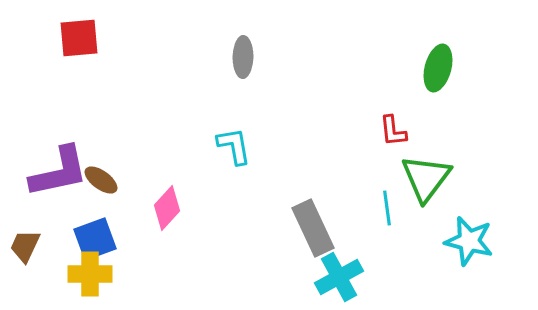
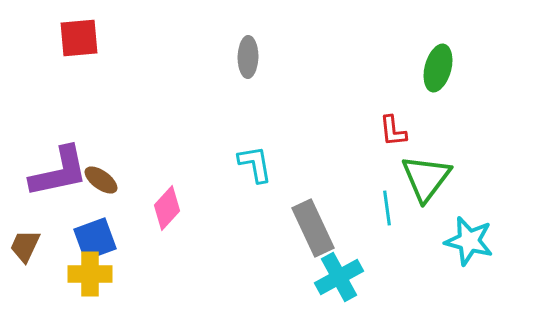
gray ellipse: moved 5 px right
cyan L-shape: moved 21 px right, 18 px down
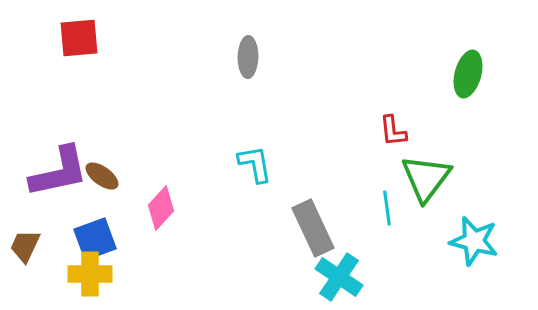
green ellipse: moved 30 px right, 6 px down
brown ellipse: moved 1 px right, 4 px up
pink diamond: moved 6 px left
cyan star: moved 5 px right
cyan cross: rotated 27 degrees counterclockwise
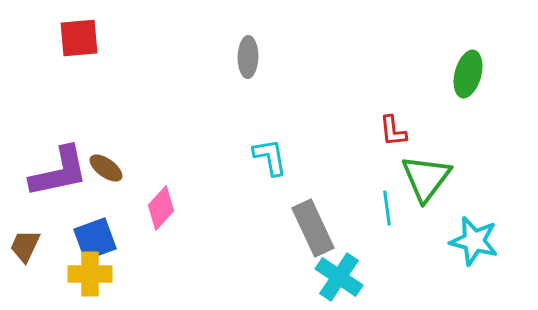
cyan L-shape: moved 15 px right, 7 px up
brown ellipse: moved 4 px right, 8 px up
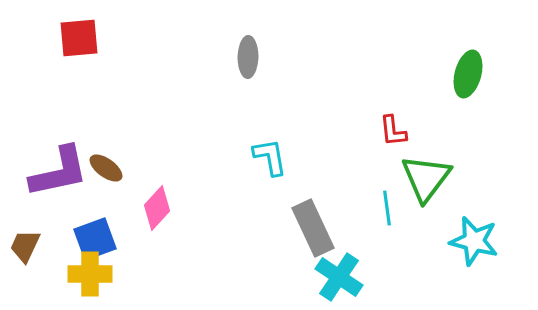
pink diamond: moved 4 px left
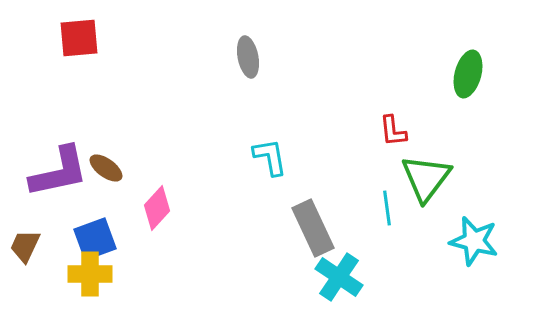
gray ellipse: rotated 12 degrees counterclockwise
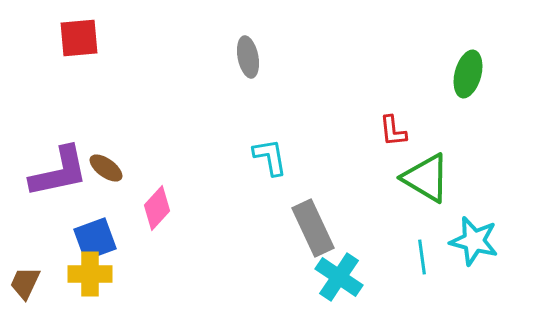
green triangle: rotated 36 degrees counterclockwise
cyan line: moved 35 px right, 49 px down
brown trapezoid: moved 37 px down
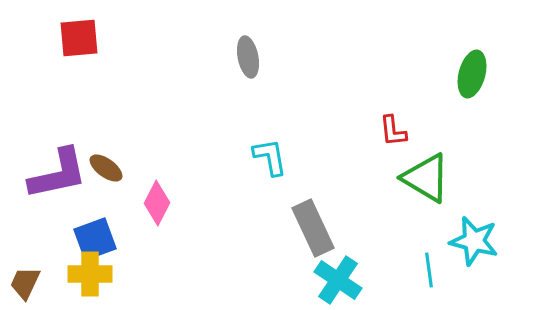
green ellipse: moved 4 px right
purple L-shape: moved 1 px left, 2 px down
pink diamond: moved 5 px up; rotated 15 degrees counterclockwise
cyan line: moved 7 px right, 13 px down
cyan cross: moved 1 px left, 3 px down
